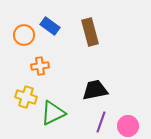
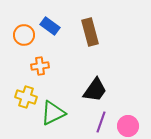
black trapezoid: rotated 136 degrees clockwise
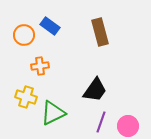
brown rectangle: moved 10 px right
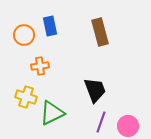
blue rectangle: rotated 42 degrees clockwise
black trapezoid: rotated 56 degrees counterclockwise
green triangle: moved 1 px left
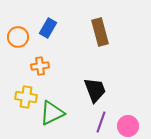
blue rectangle: moved 2 px left, 2 px down; rotated 42 degrees clockwise
orange circle: moved 6 px left, 2 px down
yellow cross: rotated 10 degrees counterclockwise
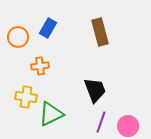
green triangle: moved 1 px left, 1 px down
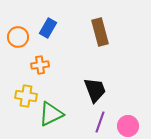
orange cross: moved 1 px up
yellow cross: moved 1 px up
purple line: moved 1 px left
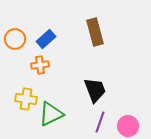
blue rectangle: moved 2 px left, 11 px down; rotated 18 degrees clockwise
brown rectangle: moved 5 px left
orange circle: moved 3 px left, 2 px down
yellow cross: moved 3 px down
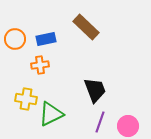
brown rectangle: moved 9 px left, 5 px up; rotated 32 degrees counterclockwise
blue rectangle: rotated 30 degrees clockwise
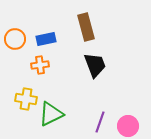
brown rectangle: rotated 32 degrees clockwise
black trapezoid: moved 25 px up
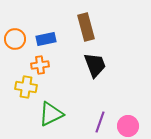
yellow cross: moved 12 px up
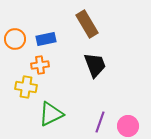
brown rectangle: moved 1 px right, 3 px up; rotated 16 degrees counterclockwise
